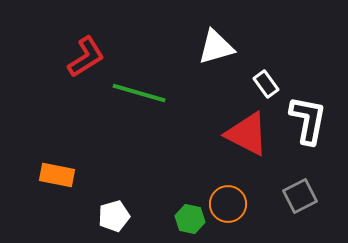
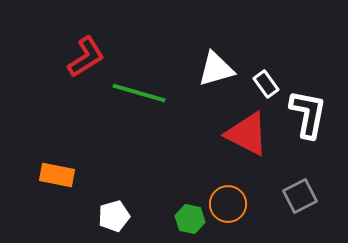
white triangle: moved 22 px down
white L-shape: moved 6 px up
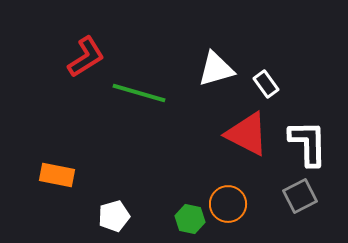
white L-shape: moved 29 px down; rotated 12 degrees counterclockwise
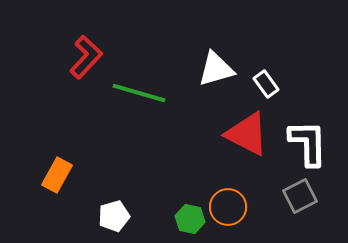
red L-shape: rotated 15 degrees counterclockwise
orange rectangle: rotated 72 degrees counterclockwise
orange circle: moved 3 px down
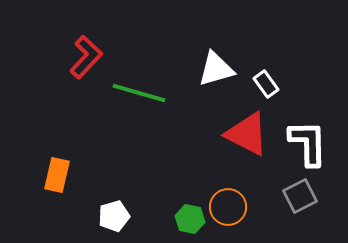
orange rectangle: rotated 16 degrees counterclockwise
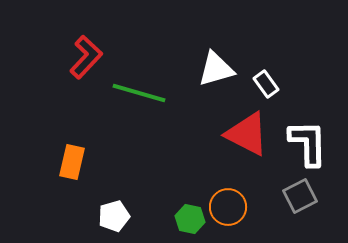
orange rectangle: moved 15 px right, 13 px up
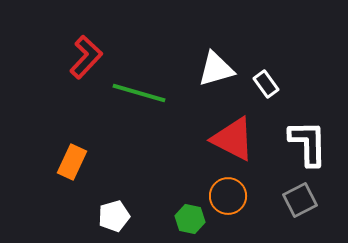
red triangle: moved 14 px left, 5 px down
orange rectangle: rotated 12 degrees clockwise
gray square: moved 4 px down
orange circle: moved 11 px up
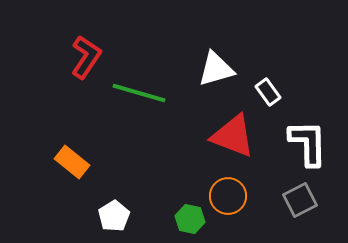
red L-shape: rotated 9 degrees counterclockwise
white rectangle: moved 2 px right, 8 px down
red triangle: moved 3 px up; rotated 6 degrees counterclockwise
orange rectangle: rotated 76 degrees counterclockwise
white pentagon: rotated 16 degrees counterclockwise
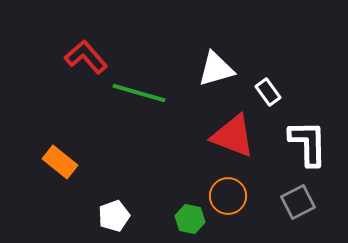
red L-shape: rotated 75 degrees counterclockwise
orange rectangle: moved 12 px left
gray square: moved 2 px left, 2 px down
white pentagon: rotated 12 degrees clockwise
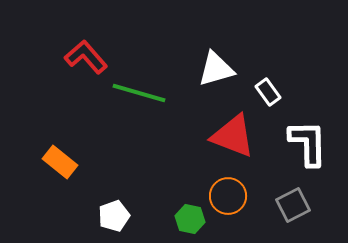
gray square: moved 5 px left, 3 px down
